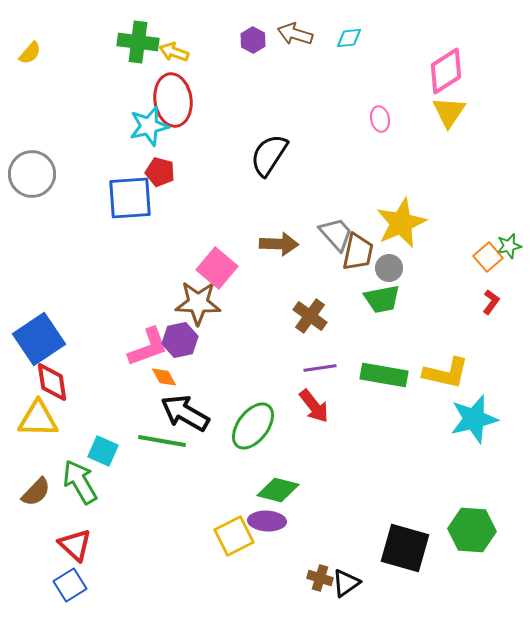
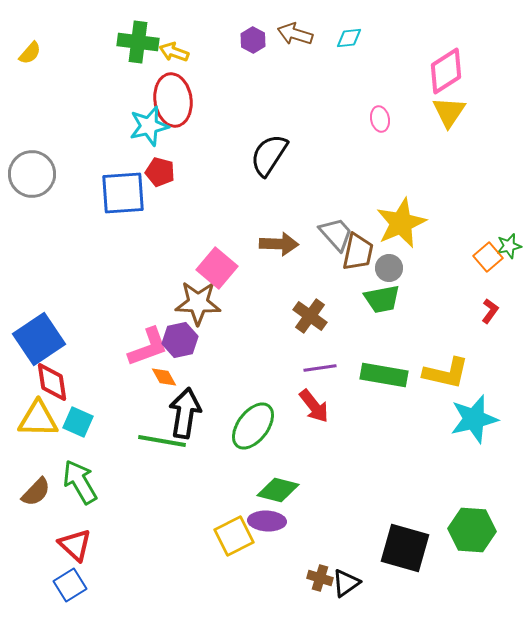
blue square at (130, 198): moved 7 px left, 5 px up
red L-shape at (491, 302): moved 1 px left, 9 px down
black arrow at (185, 413): rotated 69 degrees clockwise
cyan square at (103, 451): moved 25 px left, 29 px up
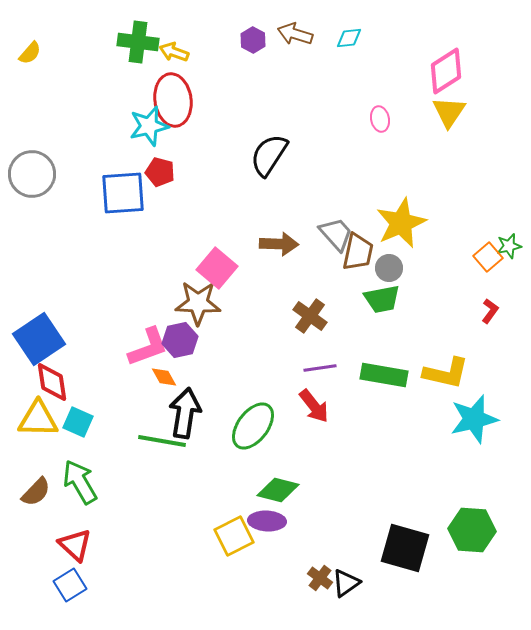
brown cross at (320, 578): rotated 20 degrees clockwise
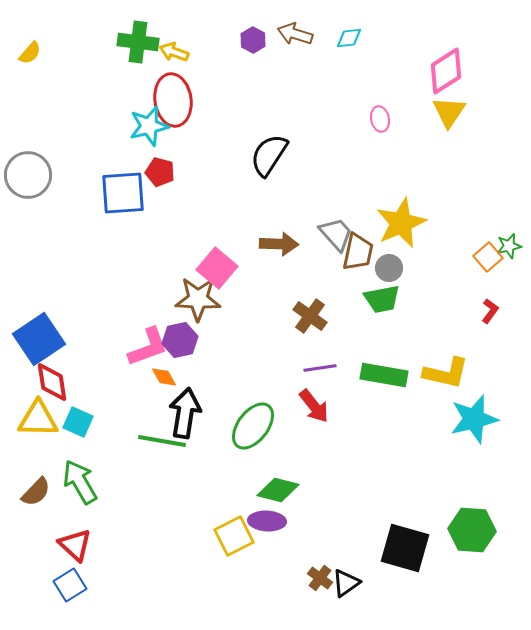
gray circle at (32, 174): moved 4 px left, 1 px down
brown star at (198, 303): moved 4 px up
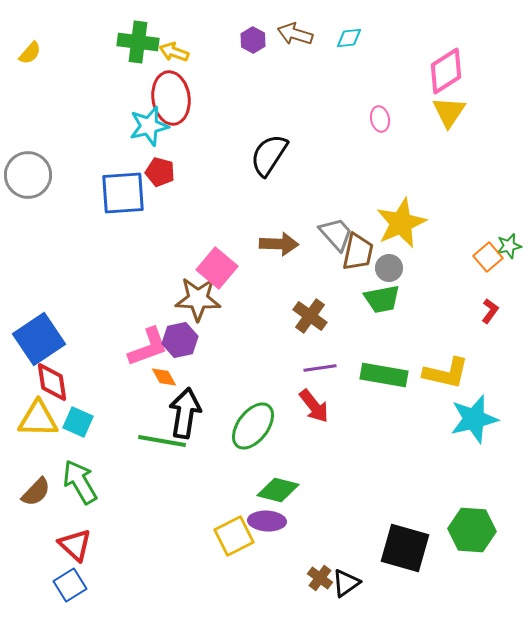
red ellipse at (173, 100): moved 2 px left, 2 px up
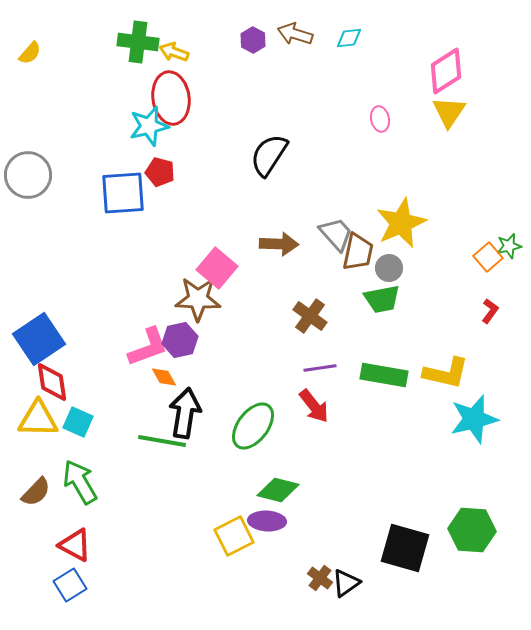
red triangle at (75, 545): rotated 15 degrees counterclockwise
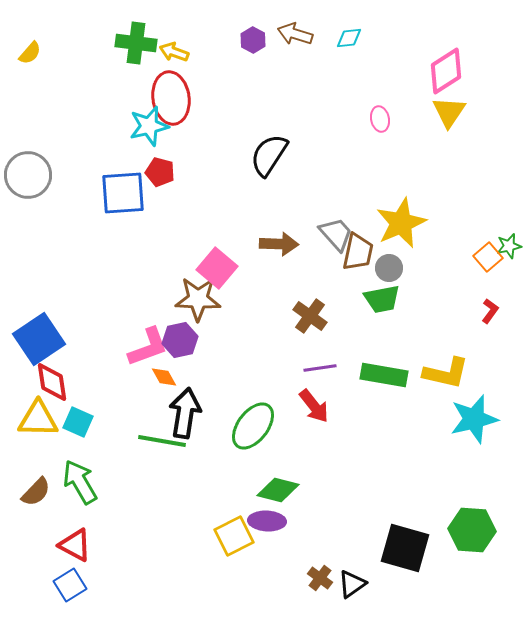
green cross at (138, 42): moved 2 px left, 1 px down
black triangle at (346, 583): moved 6 px right, 1 px down
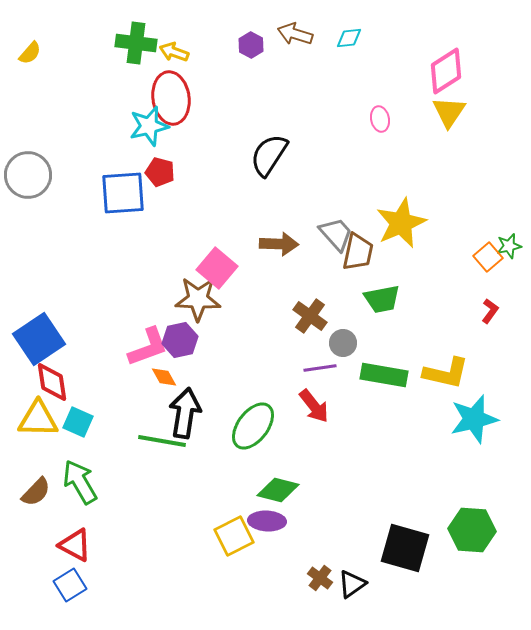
purple hexagon at (253, 40): moved 2 px left, 5 px down
gray circle at (389, 268): moved 46 px left, 75 px down
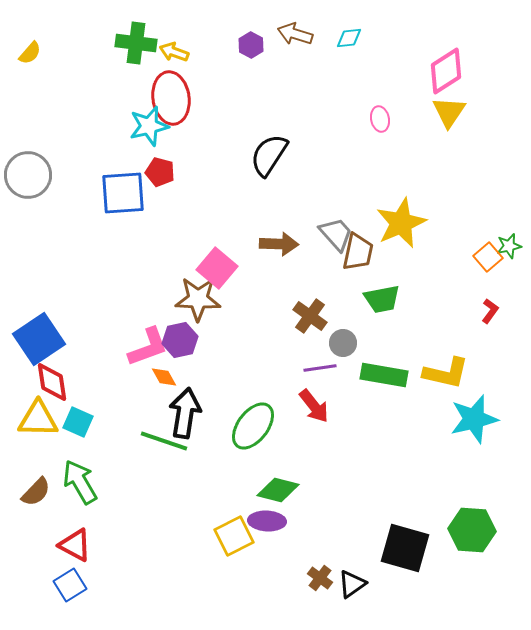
green line at (162, 441): moved 2 px right; rotated 9 degrees clockwise
